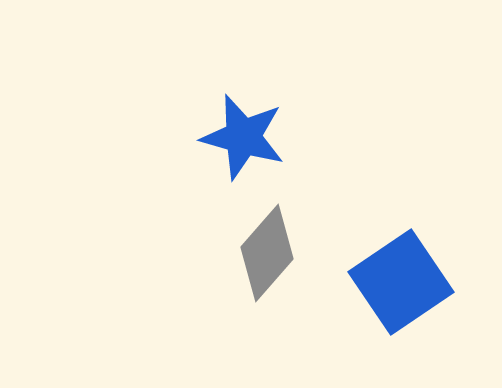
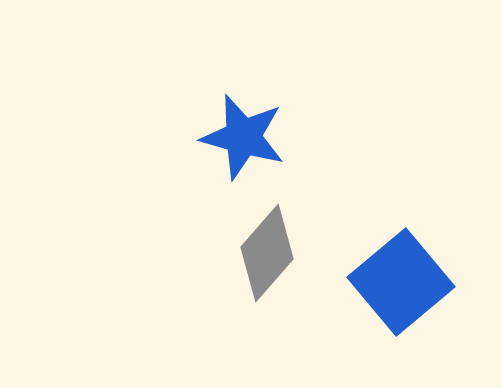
blue square: rotated 6 degrees counterclockwise
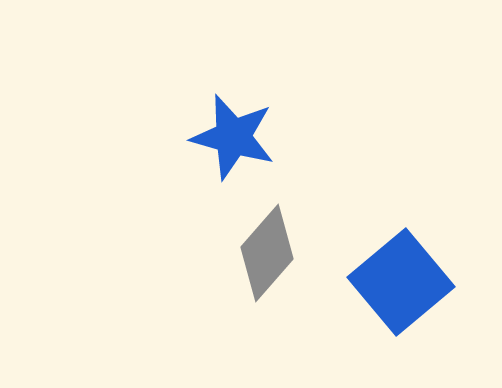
blue star: moved 10 px left
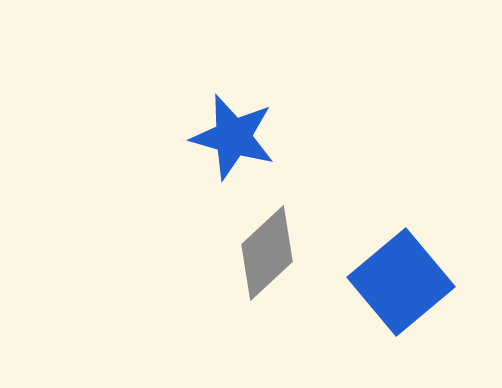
gray diamond: rotated 6 degrees clockwise
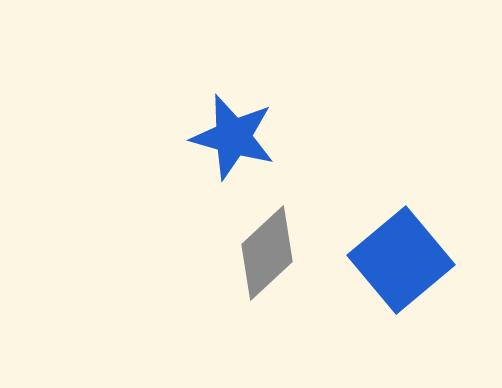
blue square: moved 22 px up
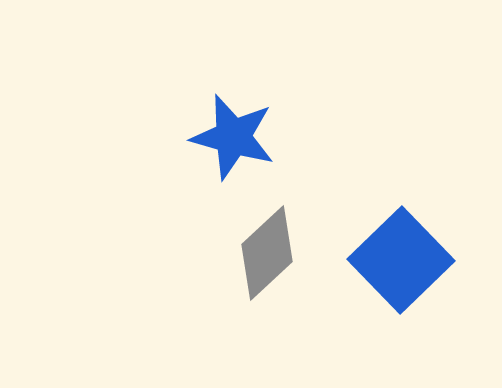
blue square: rotated 4 degrees counterclockwise
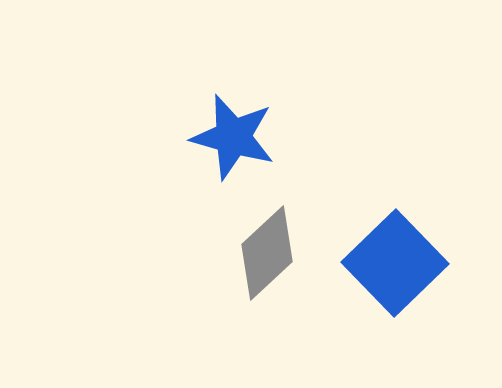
blue square: moved 6 px left, 3 px down
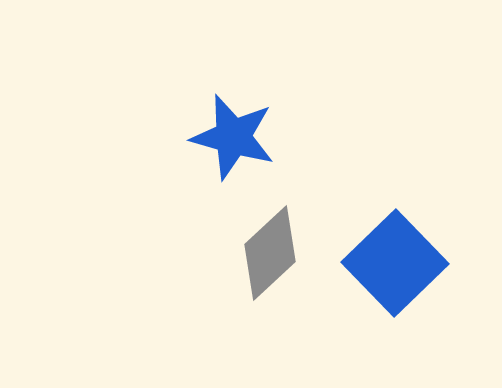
gray diamond: moved 3 px right
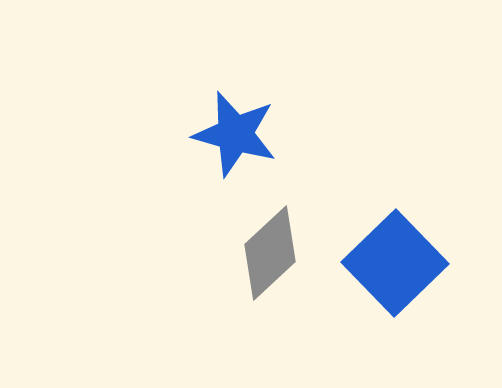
blue star: moved 2 px right, 3 px up
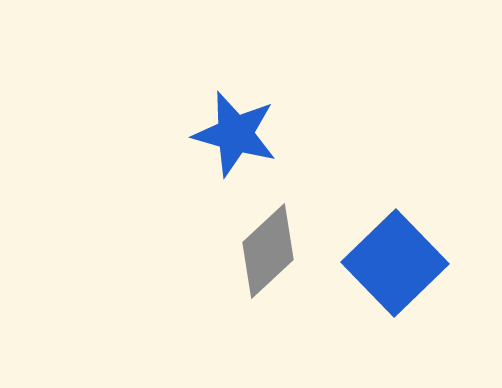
gray diamond: moved 2 px left, 2 px up
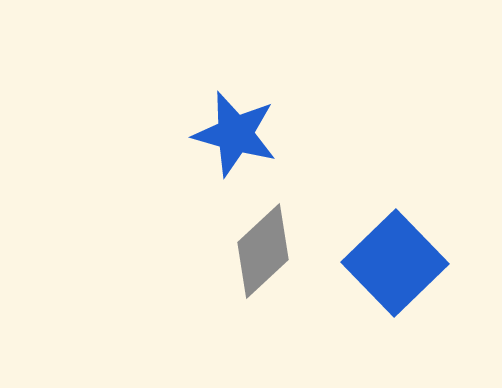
gray diamond: moved 5 px left
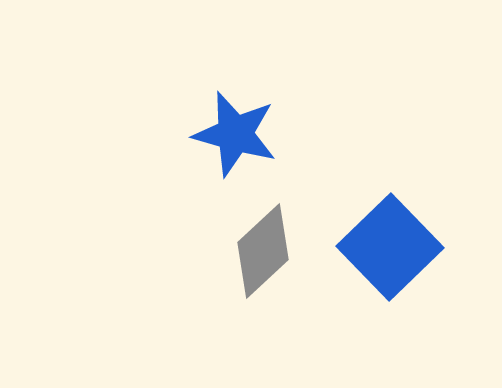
blue square: moved 5 px left, 16 px up
